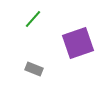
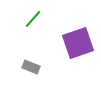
gray rectangle: moved 3 px left, 2 px up
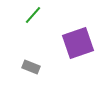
green line: moved 4 px up
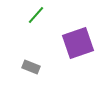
green line: moved 3 px right
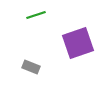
green line: rotated 30 degrees clockwise
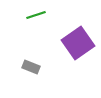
purple square: rotated 16 degrees counterclockwise
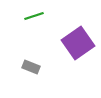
green line: moved 2 px left, 1 px down
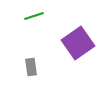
gray rectangle: rotated 60 degrees clockwise
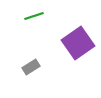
gray rectangle: rotated 66 degrees clockwise
